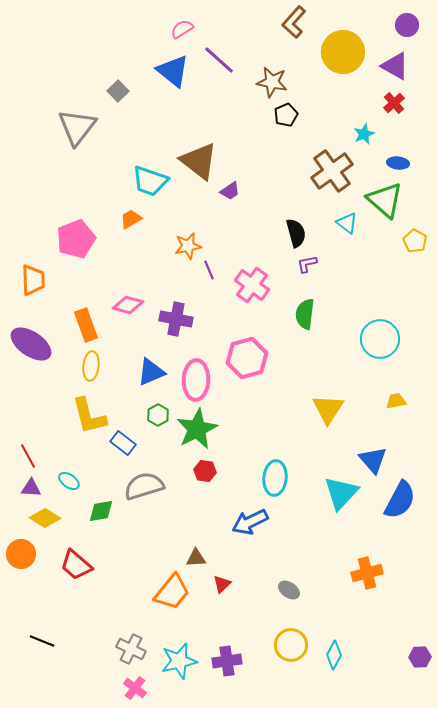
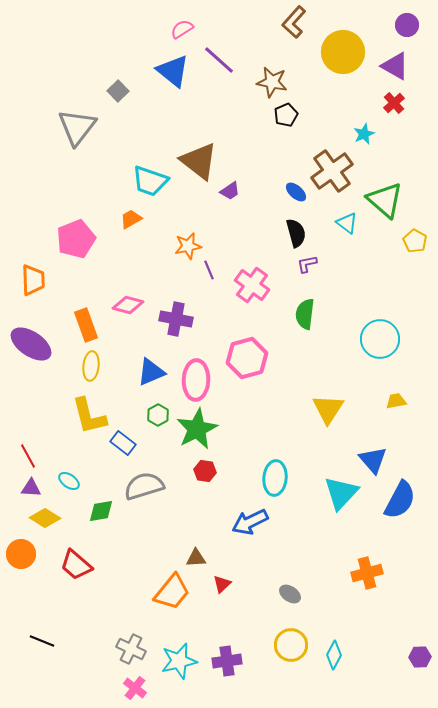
blue ellipse at (398, 163): moved 102 px left, 29 px down; rotated 35 degrees clockwise
gray ellipse at (289, 590): moved 1 px right, 4 px down
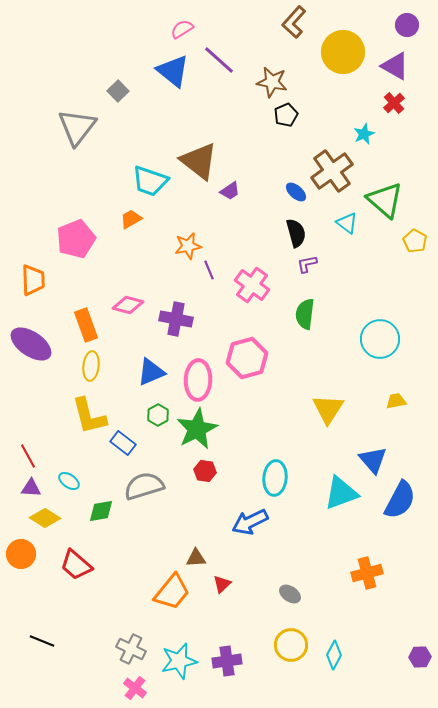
pink ellipse at (196, 380): moved 2 px right
cyan triangle at (341, 493): rotated 27 degrees clockwise
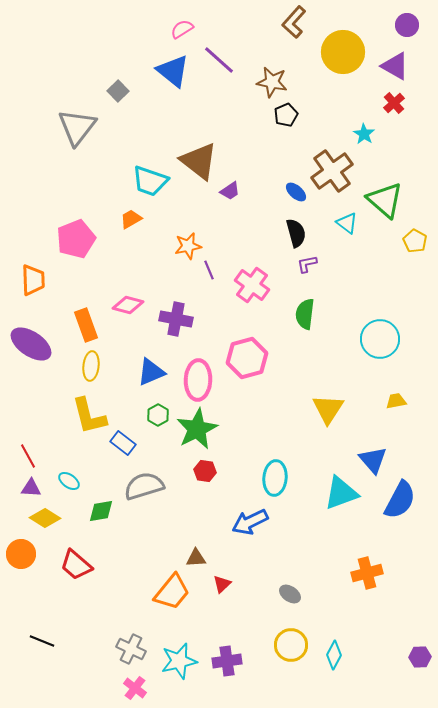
cyan star at (364, 134): rotated 15 degrees counterclockwise
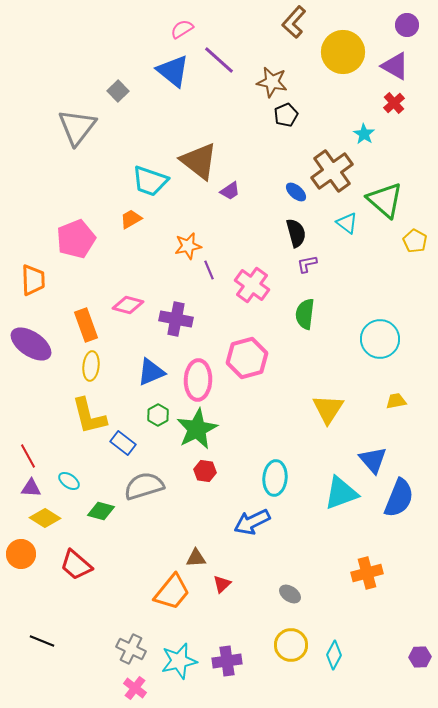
blue semicircle at (400, 500): moved 1 px left, 2 px up; rotated 6 degrees counterclockwise
green diamond at (101, 511): rotated 24 degrees clockwise
blue arrow at (250, 522): moved 2 px right
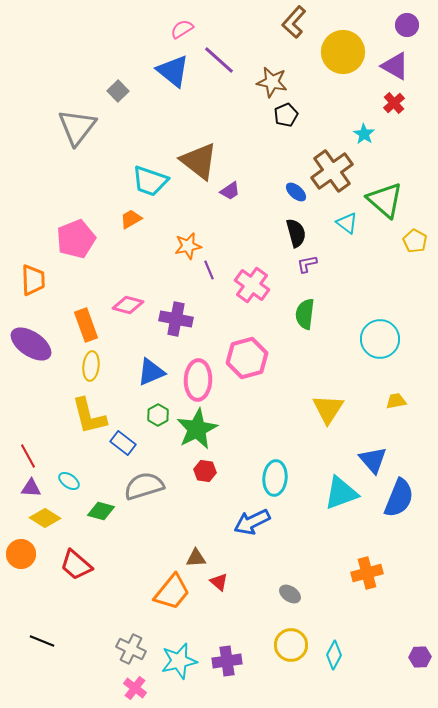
red triangle at (222, 584): moved 3 px left, 2 px up; rotated 36 degrees counterclockwise
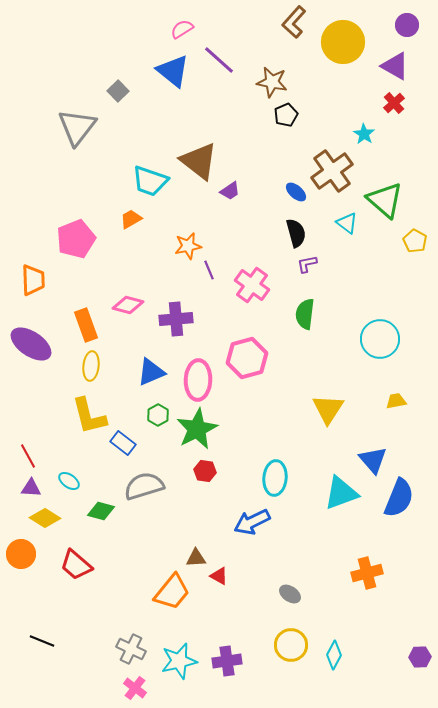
yellow circle at (343, 52): moved 10 px up
purple cross at (176, 319): rotated 16 degrees counterclockwise
red triangle at (219, 582): moved 6 px up; rotated 12 degrees counterclockwise
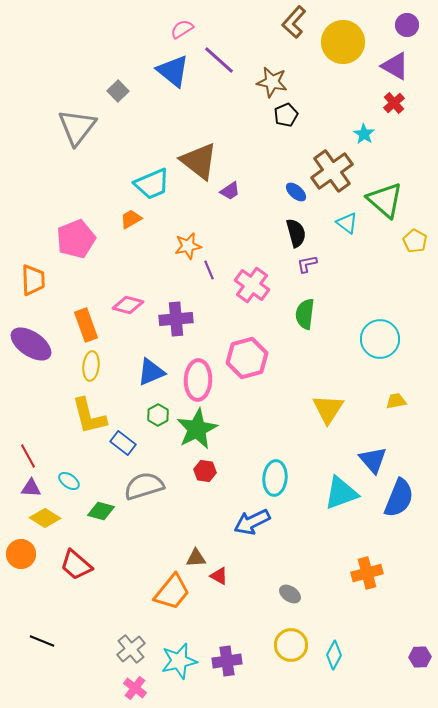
cyan trapezoid at (150, 181): moved 2 px right, 3 px down; rotated 42 degrees counterclockwise
gray cross at (131, 649): rotated 24 degrees clockwise
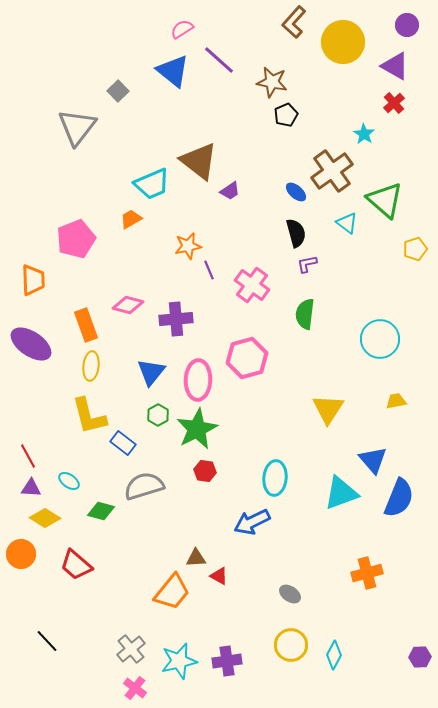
yellow pentagon at (415, 241): moved 8 px down; rotated 25 degrees clockwise
blue triangle at (151, 372): rotated 28 degrees counterclockwise
black line at (42, 641): moved 5 px right; rotated 25 degrees clockwise
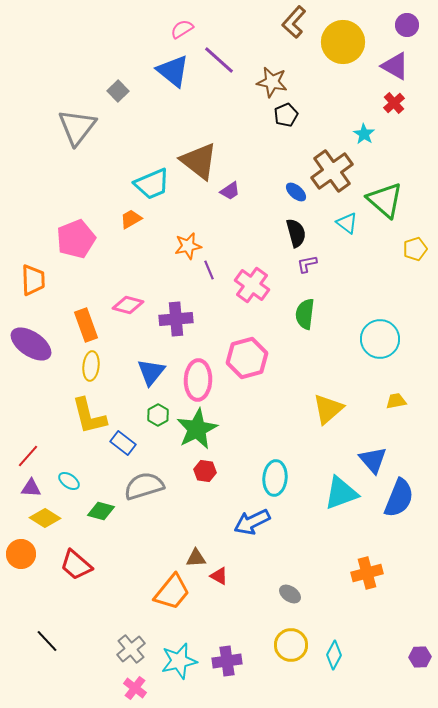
yellow triangle at (328, 409): rotated 16 degrees clockwise
red line at (28, 456): rotated 70 degrees clockwise
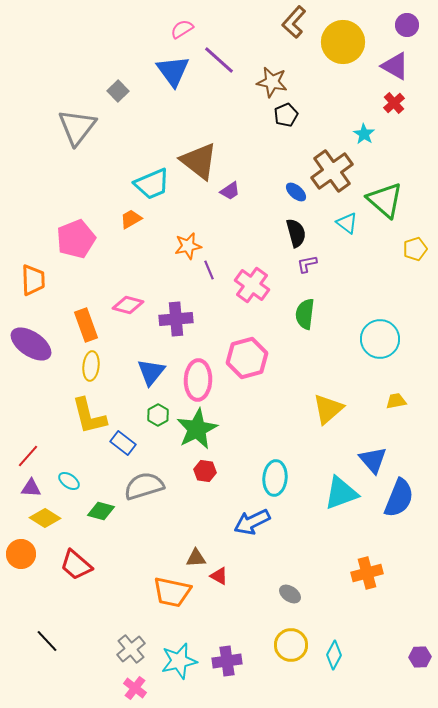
blue triangle at (173, 71): rotated 15 degrees clockwise
orange trapezoid at (172, 592): rotated 63 degrees clockwise
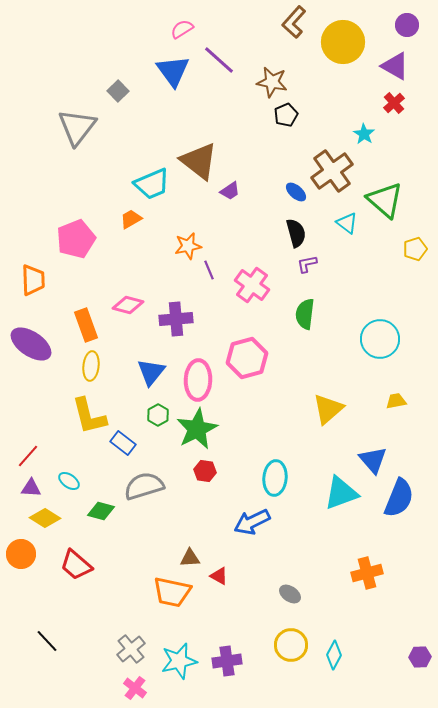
brown triangle at (196, 558): moved 6 px left
